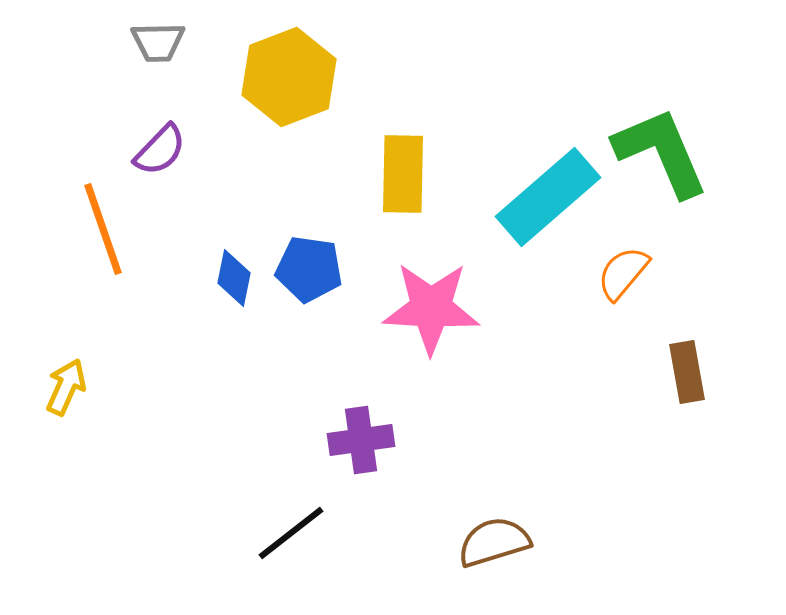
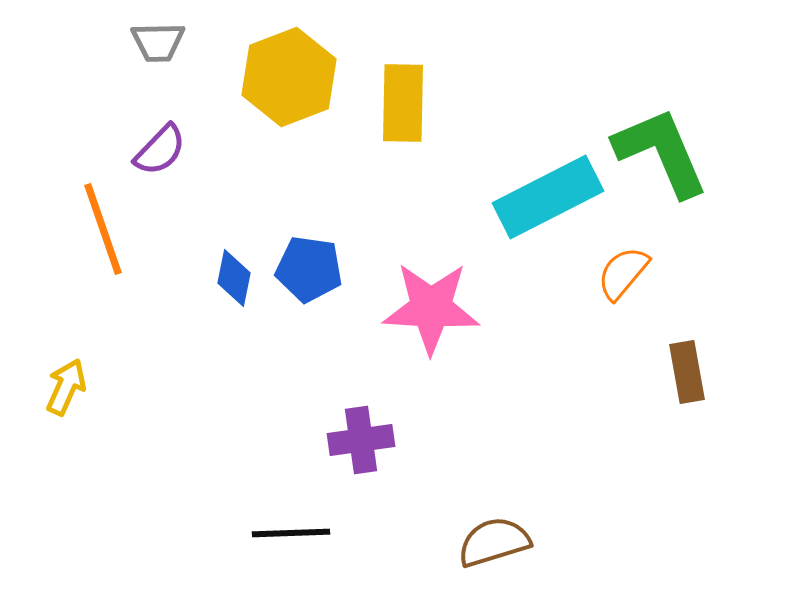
yellow rectangle: moved 71 px up
cyan rectangle: rotated 14 degrees clockwise
black line: rotated 36 degrees clockwise
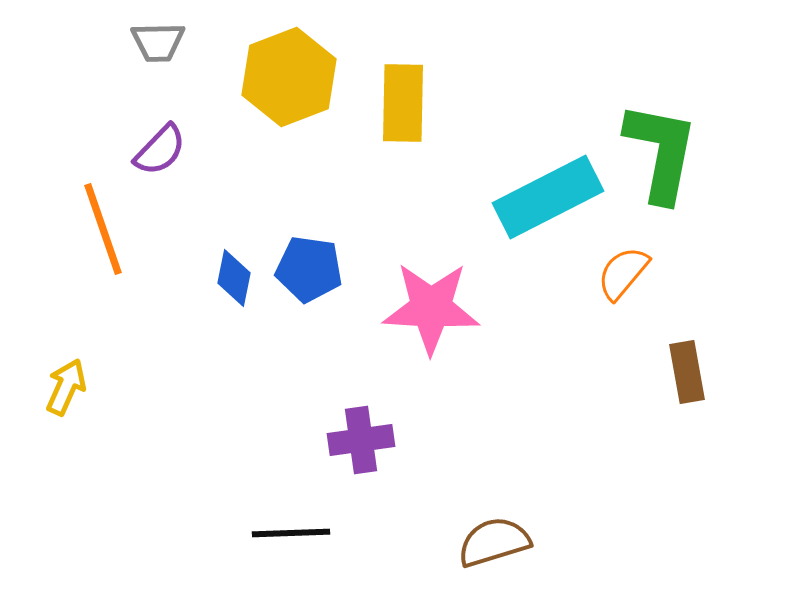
green L-shape: rotated 34 degrees clockwise
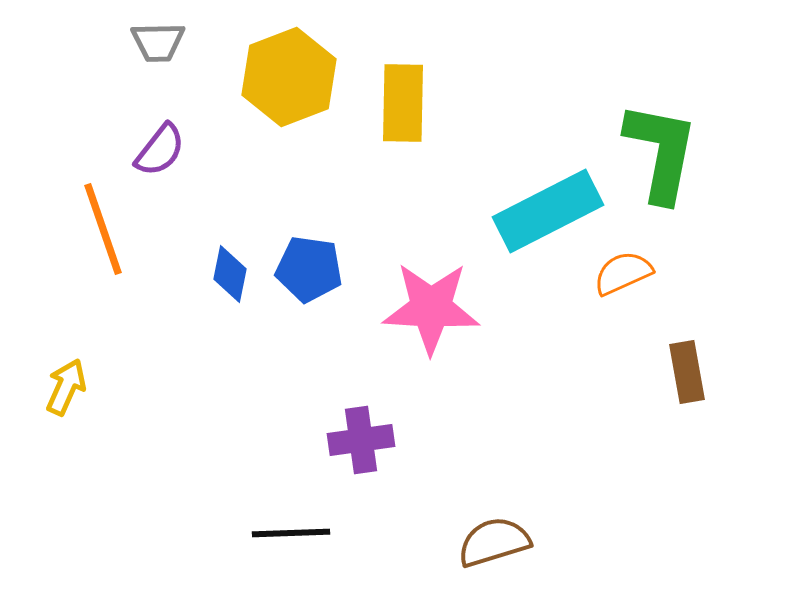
purple semicircle: rotated 6 degrees counterclockwise
cyan rectangle: moved 14 px down
orange semicircle: rotated 26 degrees clockwise
blue diamond: moved 4 px left, 4 px up
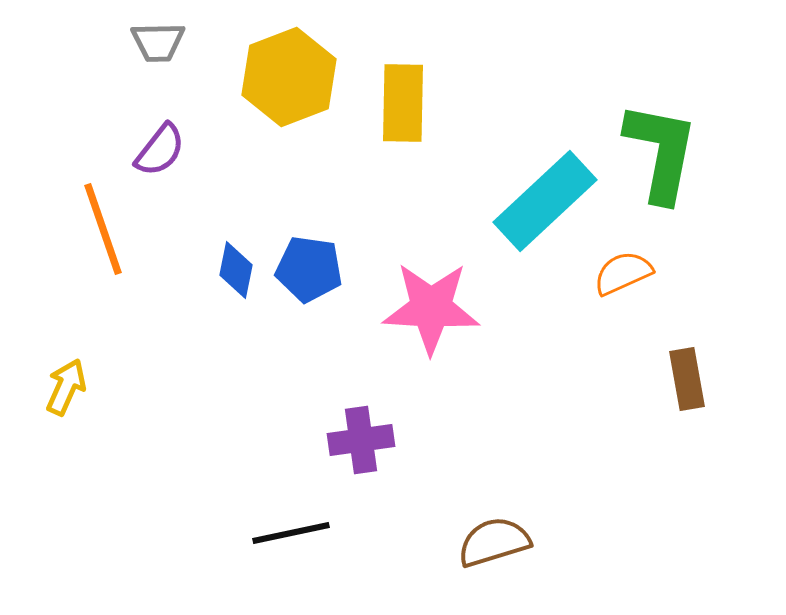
cyan rectangle: moved 3 px left, 10 px up; rotated 16 degrees counterclockwise
blue diamond: moved 6 px right, 4 px up
brown rectangle: moved 7 px down
black line: rotated 10 degrees counterclockwise
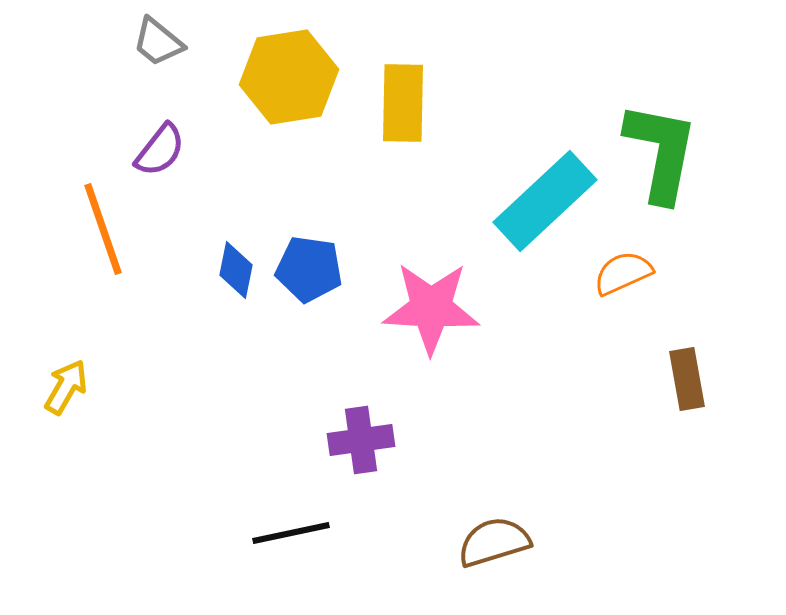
gray trapezoid: rotated 40 degrees clockwise
yellow hexagon: rotated 12 degrees clockwise
yellow arrow: rotated 6 degrees clockwise
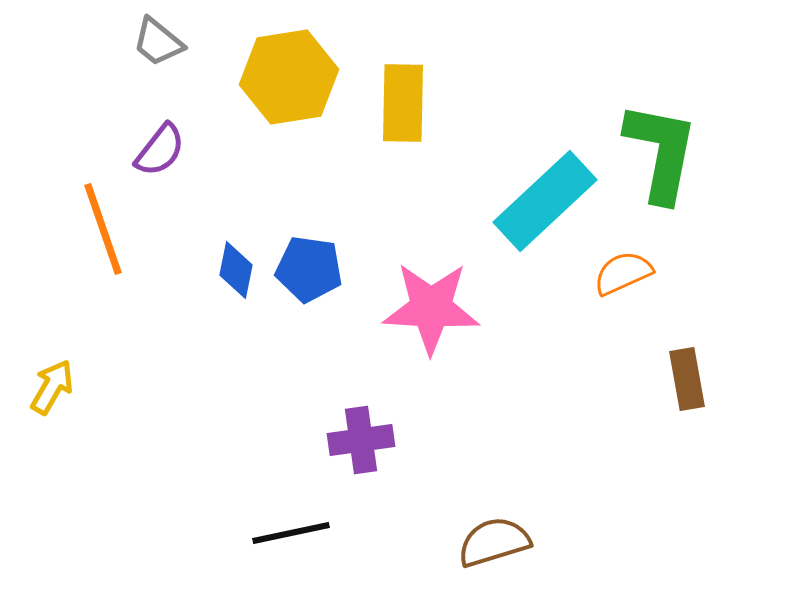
yellow arrow: moved 14 px left
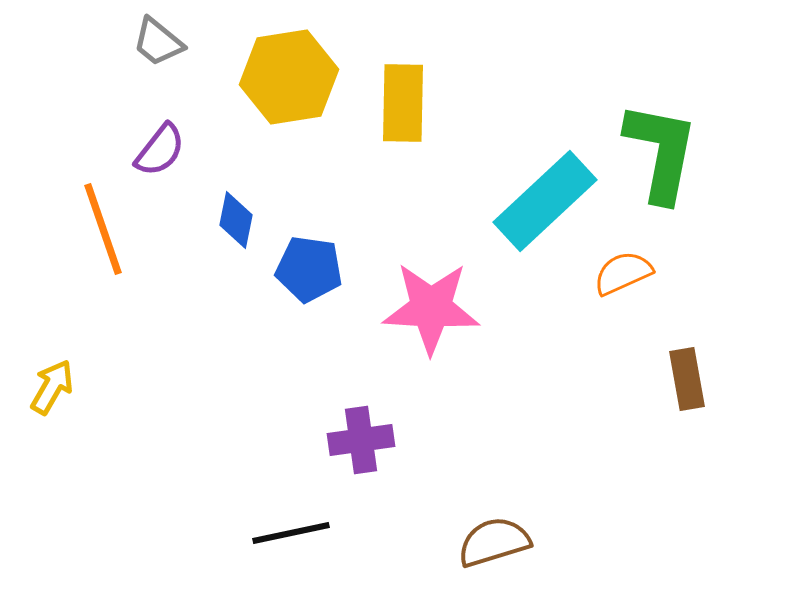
blue diamond: moved 50 px up
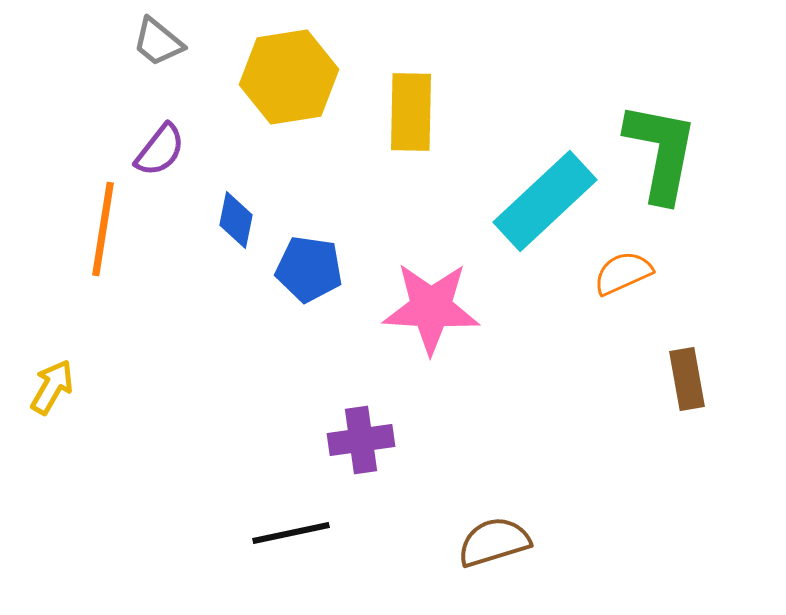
yellow rectangle: moved 8 px right, 9 px down
orange line: rotated 28 degrees clockwise
